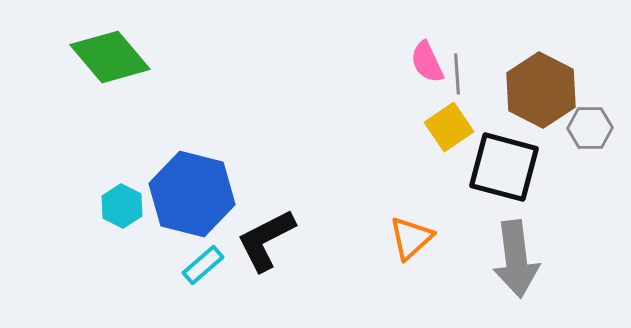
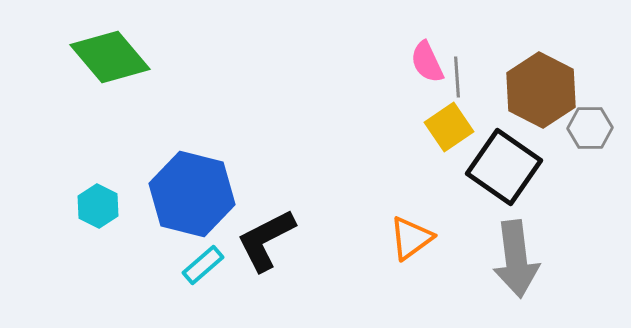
gray line: moved 3 px down
black square: rotated 20 degrees clockwise
cyan hexagon: moved 24 px left
orange triangle: rotated 6 degrees clockwise
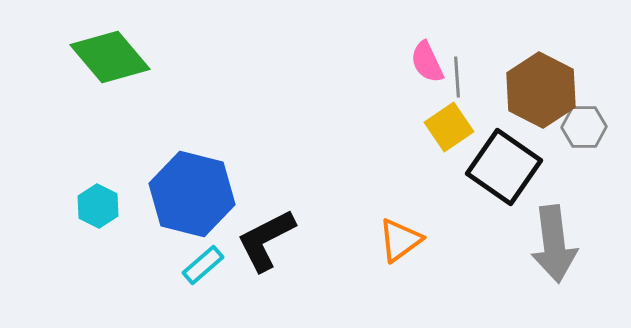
gray hexagon: moved 6 px left, 1 px up
orange triangle: moved 11 px left, 2 px down
gray arrow: moved 38 px right, 15 px up
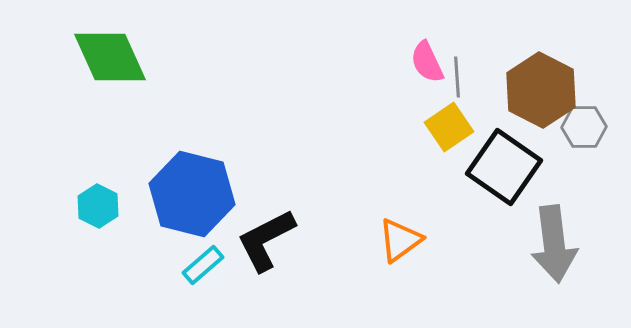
green diamond: rotated 16 degrees clockwise
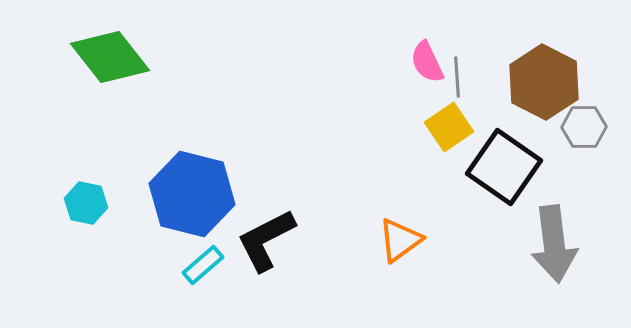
green diamond: rotated 14 degrees counterclockwise
brown hexagon: moved 3 px right, 8 px up
cyan hexagon: moved 12 px left, 3 px up; rotated 15 degrees counterclockwise
